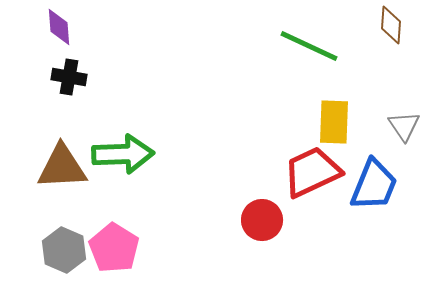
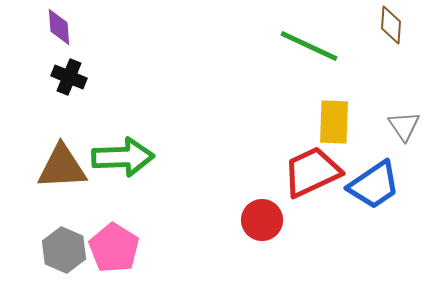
black cross: rotated 12 degrees clockwise
green arrow: moved 3 px down
blue trapezoid: rotated 34 degrees clockwise
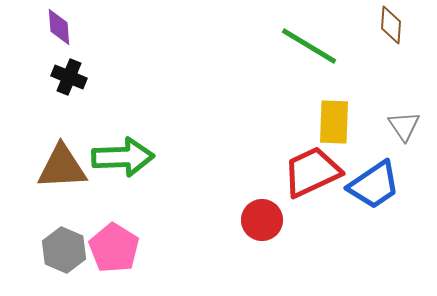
green line: rotated 6 degrees clockwise
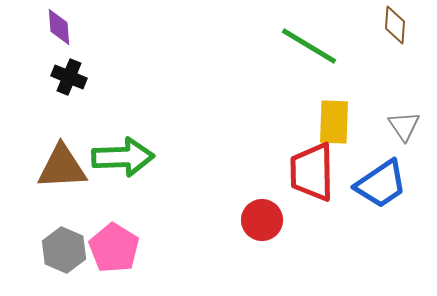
brown diamond: moved 4 px right
red trapezoid: rotated 66 degrees counterclockwise
blue trapezoid: moved 7 px right, 1 px up
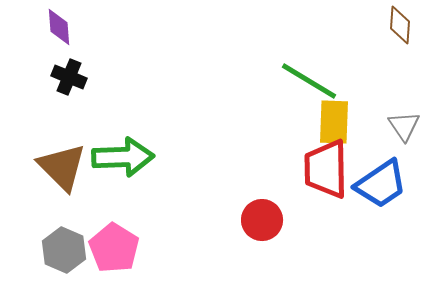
brown diamond: moved 5 px right
green line: moved 35 px down
brown triangle: rotated 48 degrees clockwise
red trapezoid: moved 14 px right, 3 px up
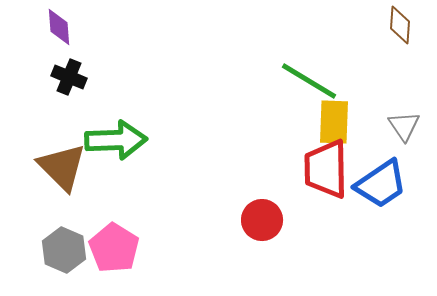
green arrow: moved 7 px left, 17 px up
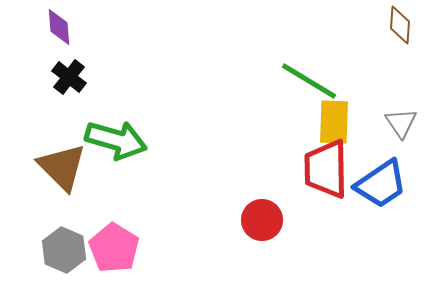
black cross: rotated 16 degrees clockwise
gray triangle: moved 3 px left, 3 px up
green arrow: rotated 18 degrees clockwise
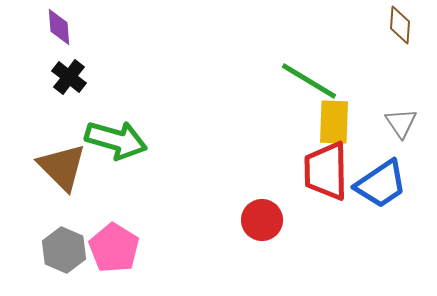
red trapezoid: moved 2 px down
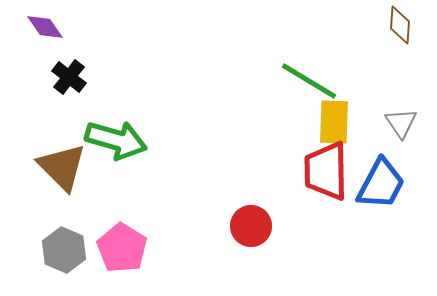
purple diamond: moved 14 px left; rotated 30 degrees counterclockwise
blue trapezoid: rotated 28 degrees counterclockwise
red circle: moved 11 px left, 6 px down
pink pentagon: moved 8 px right
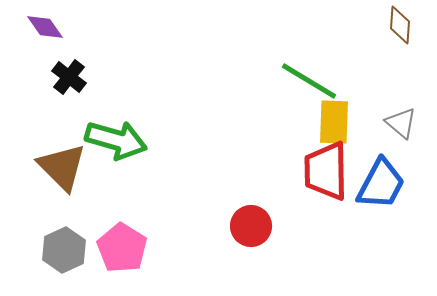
gray triangle: rotated 16 degrees counterclockwise
gray hexagon: rotated 12 degrees clockwise
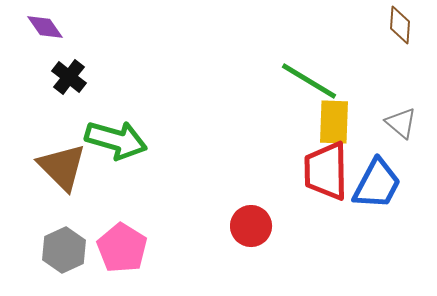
blue trapezoid: moved 4 px left
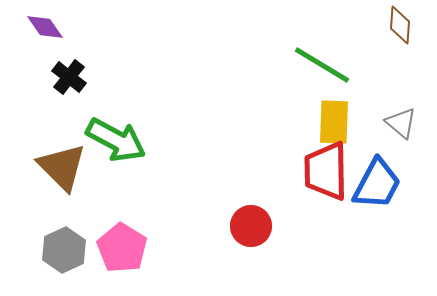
green line: moved 13 px right, 16 px up
green arrow: rotated 12 degrees clockwise
